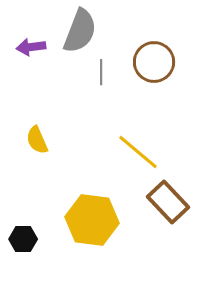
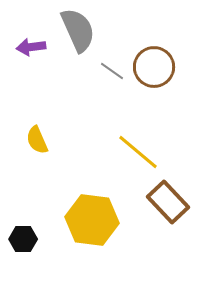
gray semicircle: moved 2 px left, 1 px up; rotated 45 degrees counterclockwise
brown circle: moved 5 px down
gray line: moved 11 px right, 1 px up; rotated 55 degrees counterclockwise
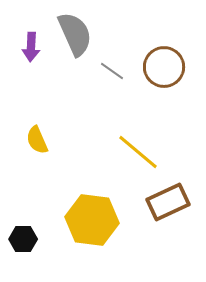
gray semicircle: moved 3 px left, 4 px down
purple arrow: rotated 80 degrees counterclockwise
brown circle: moved 10 px right
brown rectangle: rotated 72 degrees counterclockwise
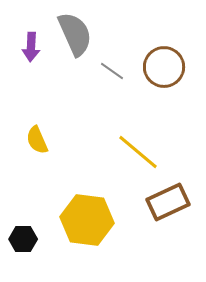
yellow hexagon: moved 5 px left
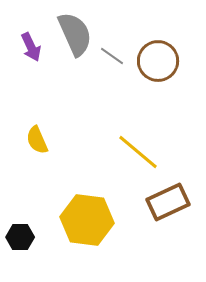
purple arrow: rotated 28 degrees counterclockwise
brown circle: moved 6 px left, 6 px up
gray line: moved 15 px up
black hexagon: moved 3 px left, 2 px up
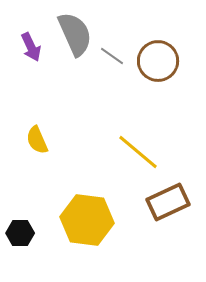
black hexagon: moved 4 px up
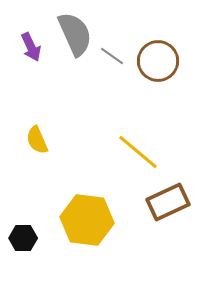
black hexagon: moved 3 px right, 5 px down
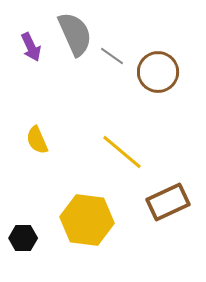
brown circle: moved 11 px down
yellow line: moved 16 px left
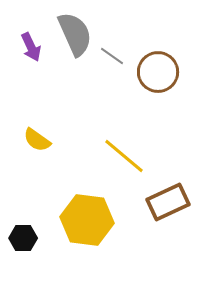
yellow semicircle: rotated 32 degrees counterclockwise
yellow line: moved 2 px right, 4 px down
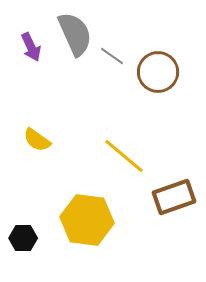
brown rectangle: moved 6 px right, 5 px up; rotated 6 degrees clockwise
